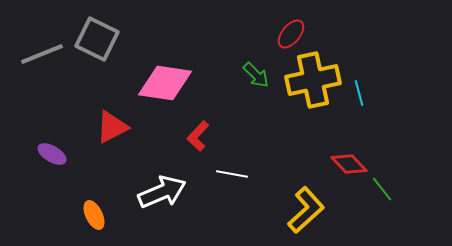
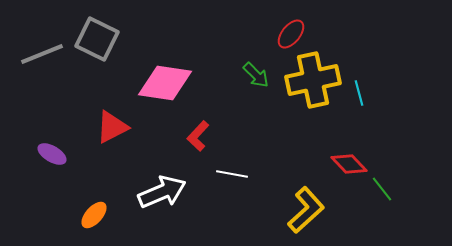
orange ellipse: rotated 68 degrees clockwise
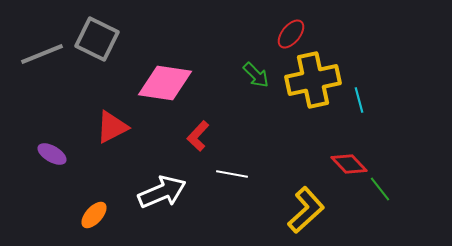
cyan line: moved 7 px down
green line: moved 2 px left
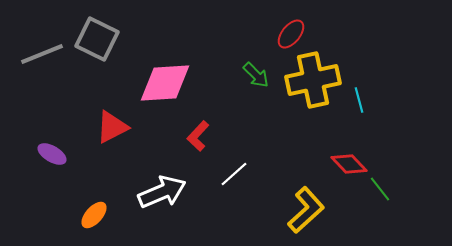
pink diamond: rotated 12 degrees counterclockwise
white line: moved 2 px right; rotated 52 degrees counterclockwise
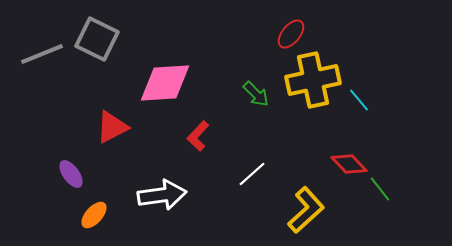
green arrow: moved 19 px down
cyan line: rotated 25 degrees counterclockwise
purple ellipse: moved 19 px right, 20 px down; rotated 24 degrees clockwise
white line: moved 18 px right
white arrow: moved 3 px down; rotated 15 degrees clockwise
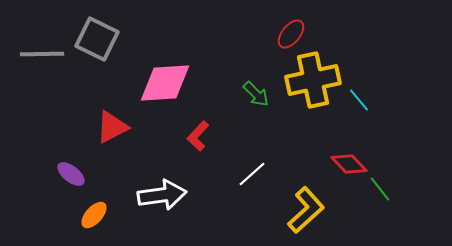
gray line: rotated 21 degrees clockwise
purple ellipse: rotated 16 degrees counterclockwise
